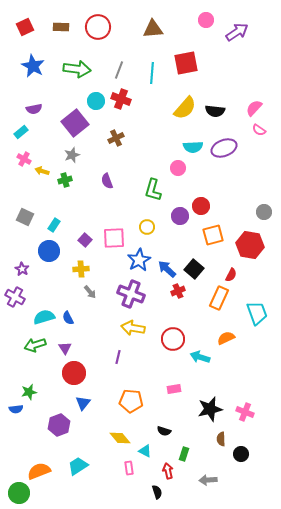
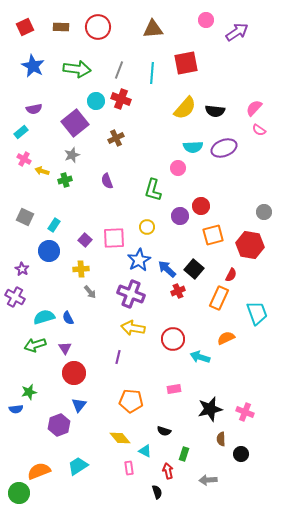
blue triangle at (83, 403): moved 4 px left, 2 px down
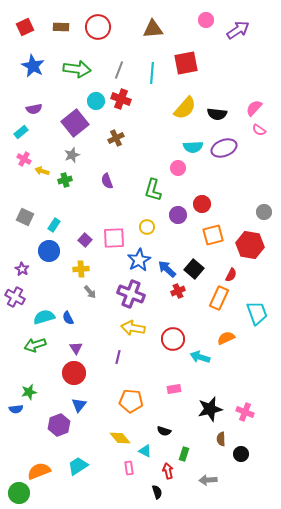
purple arrow at (237, 32): moved 1 px right, 2 px up
black semicircle at (215, 111): moved 2 px right, 3 px down
red circle at (201, 206): moved 1 px right, 2 px up
purple circle at (180, 216): moved 2 px left, 1 px up
purple triangle at (65, 348): moved 11 px right
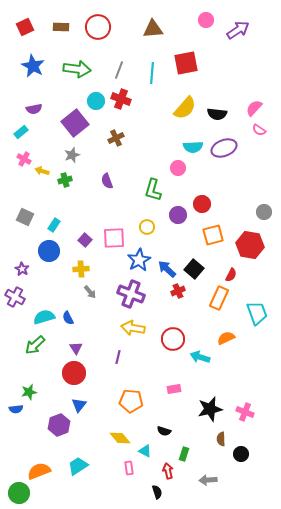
green arrow at (35, 345): rotated 25 degrees counterclockwise
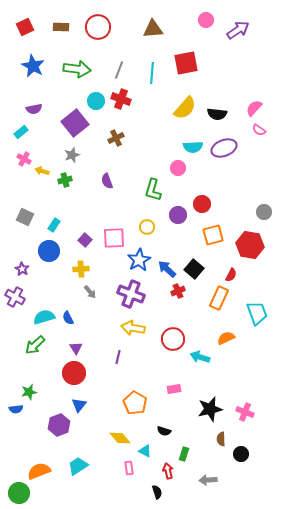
orange pentagon at (131, 401): moved 4 px right, 2 px down; rotated 25 degrees clockwise
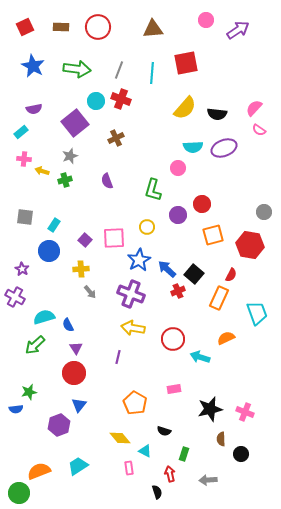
gray star at (72, 155): moved 2 px left, 1 px down
pink cross at (24, 159): rotated 24 degrees counterclockwise
gray square at (25, 217): rotated 18 degrees counterclockwise
black square at (194, 269): moved 5 px down
blue semicircle at (68, 318): moved 7 px down
red arrow at (168, 471): moved 2 px right, 3 px down
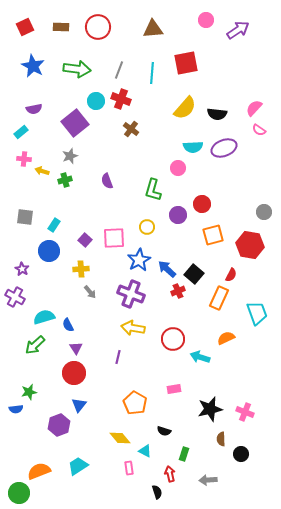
brown cross at (116, 138): moved 15 px right, 9 px up; rotated 28 degrees counterclockwise
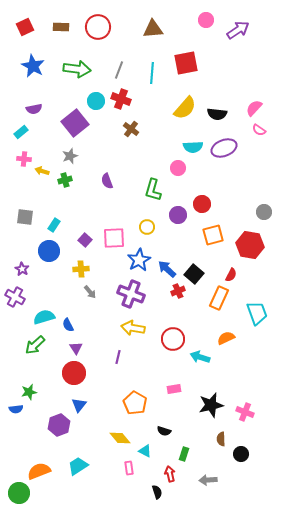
black star at (210, 409): moved 1 px right, 4 px up
